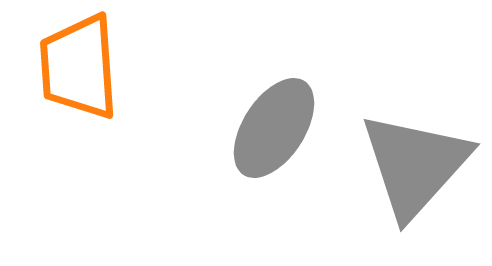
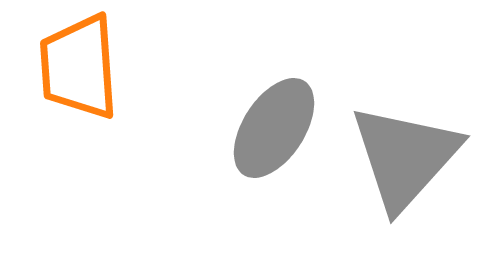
gray triangle: moved 10 px left, 8 px up
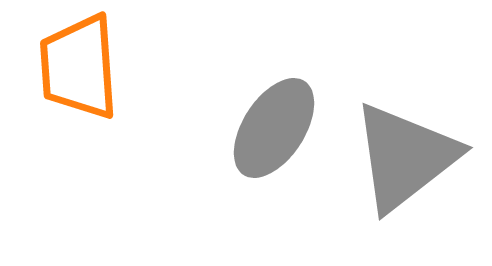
gray triangle: rotated 10 degrees clockwise
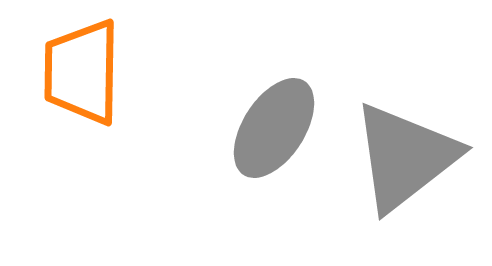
orange trapezoid: moved 3 px right, 5 px down; rotated 5 degrees clockwise
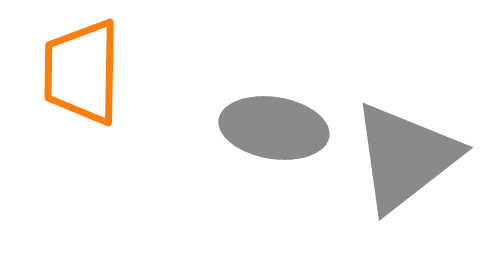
gray ellipse: rotated 66 degrees clockwise
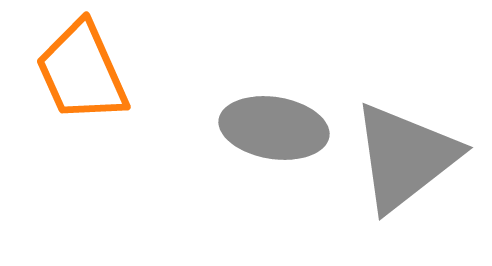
orange trapezoid: rotated 25 degrees counterclockwise
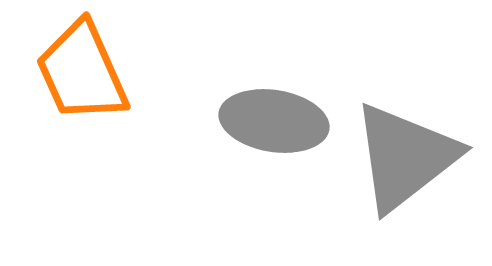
gray ellipse: moved 7 px up
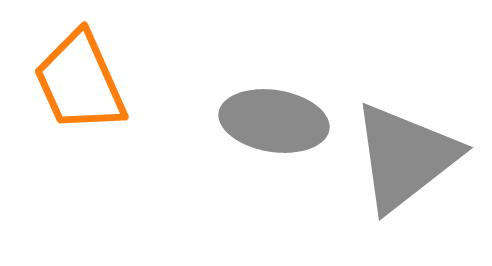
orange trapezoid: moved 2 px left, 10 px down
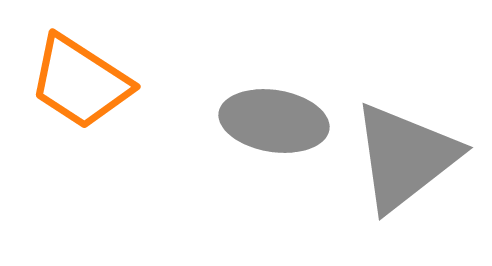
orange trapezoid: rotated 33 degrees counterclockwise
